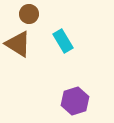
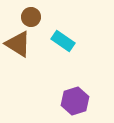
brown circle: moved 2 px right, 3 px down
cyan rectangle: rotated 25 degrees counterclockwise
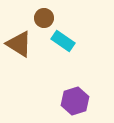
brown circle: moved 13 px right, 1 px down
brown triangle: moved 1 px right
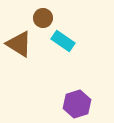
brown circle: moved 1 px left
purple hexagon: moved 2 px right, 3 px down
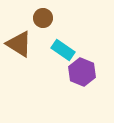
cyan rectangle: moved 9 px down
purple hexagon: moved 5 px right, 32 px up; rotated 20 degrees counterclockwise
